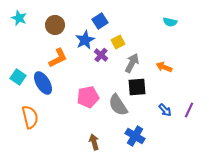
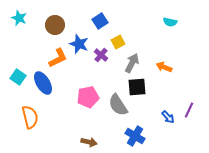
blue star: moved 6 px left, 4 px down; rotated 24 degrees counterclockwise
blue arrow: moved 3 px right, 7 px down
brown arrow: moved 5 px left; rotated 119 degrees clockwise
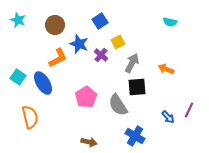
cyan star: moved 1 px left, 2 px down
orange arrow: moved 2 px right, 2 px down
pink pentagon: moved 2 px left; rotated 20 degrees counterclockwise
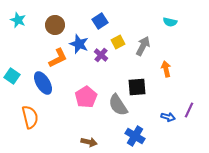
gray arrow: moved 11 px right, 17 px up
orange arrow: rotated 56 degrees clockwise
cyan square: moved 6 px left, 1 px up
blue arrow: rotated 32 degrees counterclockwise
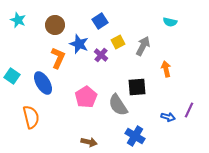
orange L-shape: rotated 40 degrees counterclockwise
orange semicircle: moved 1 px right
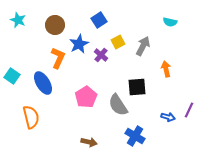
blue square: moved 1 px left, 1 px up
blue star: rotated 24 degrees clockwise
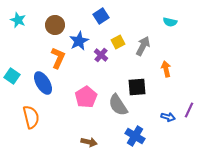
blue square: moved 2 px right, 4 px up
blue star: moved 3 px up
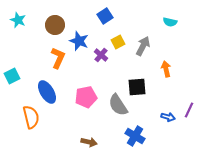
blue square: moved 4 px right
blue star: rotated 24 degrees counterclockwise
cyan square: rotated 28 degrees clockwise
blue ellipse: moved 4 px right, 9 px down
pink pentagon: rotated 20 degrees clockwise
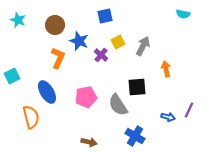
blue square: rotated 21 degrees clockwise
cyan semicircle: moved 13 px right, 8 px up
